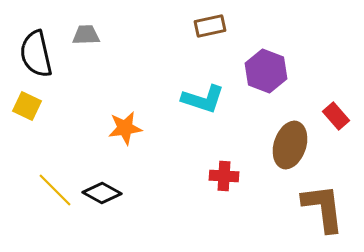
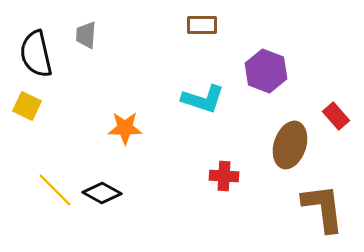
brown rectangle: moved 8 px left, 1 px up; rotated 12 degrees clockwise
gray trapezoid: rotated 84 degrees counterclockwise
orange star: rotated 8 degrees clockwise
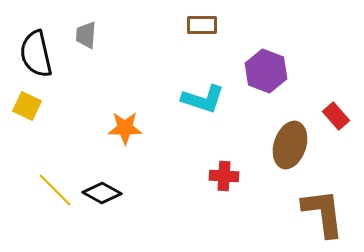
brown L-shape: moved 5 px down
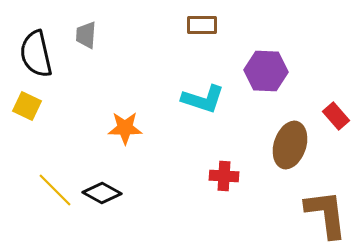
purple hexagon: rotated 18 degrees counterclockwise
brown L-shape: moved 3 px right, 1 px down
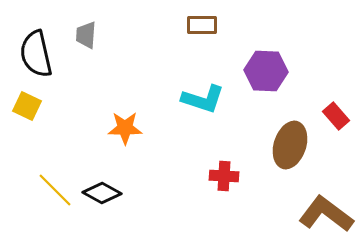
brown L-shape: rotated 46 degrees counterclockwise
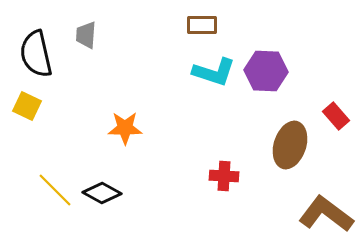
cyan L-shape: moved 11 px right, 27 px up
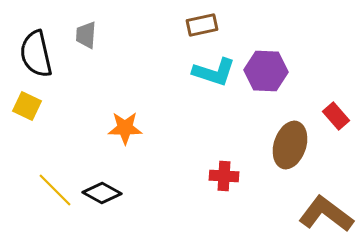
brown rectangle: rotated 12 degrees counterclockwise
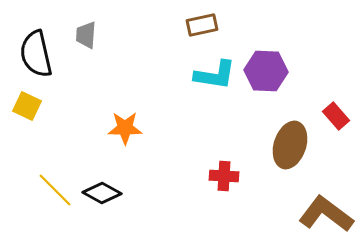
cyan L-shape: moved 1 px right, 3 px down; rotated 9 degrees counterclockwise
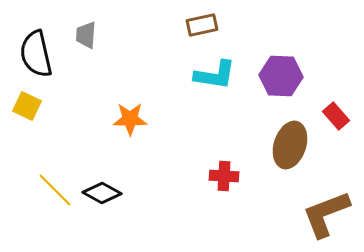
purple hexagon: moved 15 px right, 5 px down
orange star: moved 5 px right, 9 px up
brown L-shape: rotated 58 degrees counterclockwise
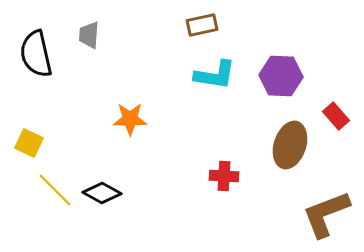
gray trapezoid: moved 3 px right
yellow square: moved 2 px right, 37 px down
